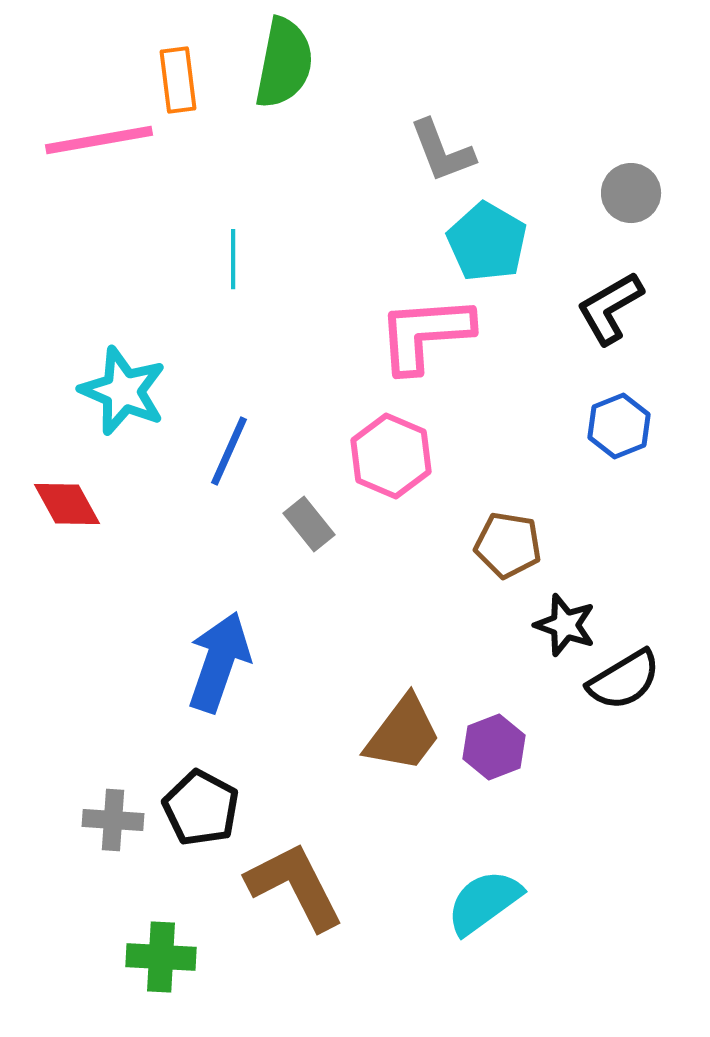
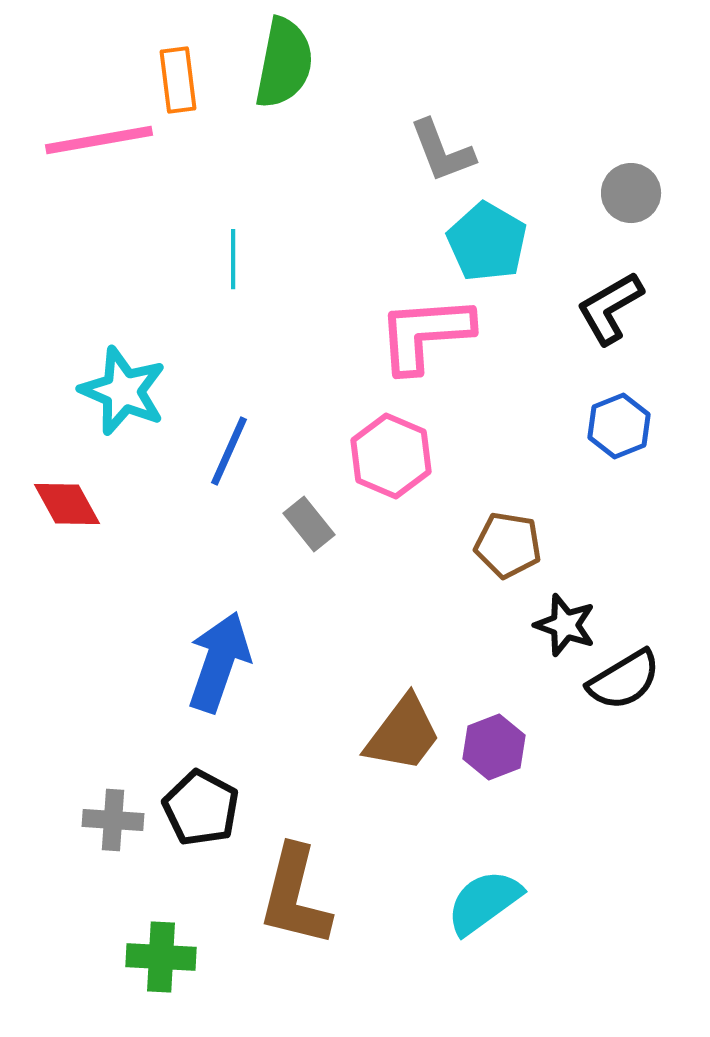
brown L-shape: moved 10 px down; rotated 139 degrees counterclockwise
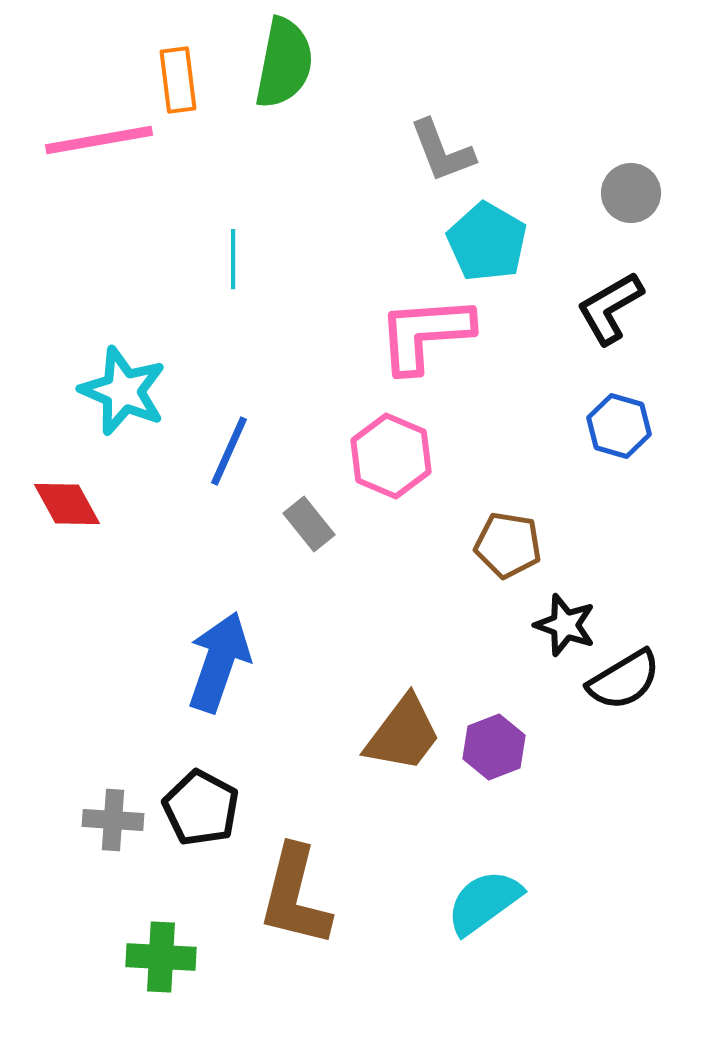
blue hexagon: rotated 22 degrees counterclockwise
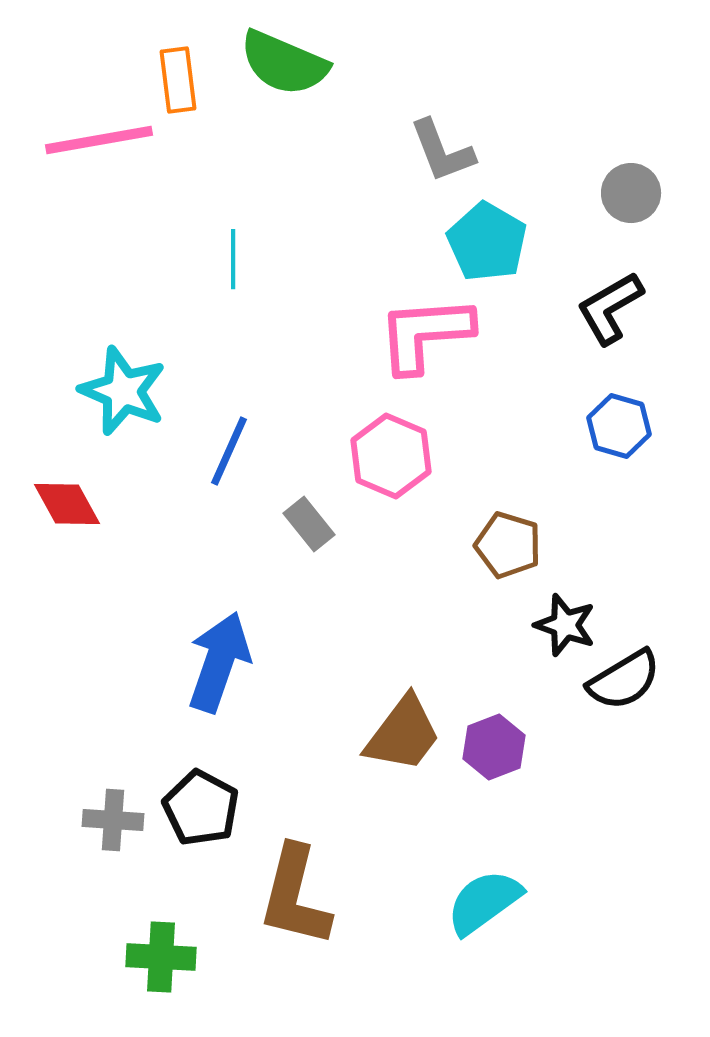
green semicircle: rotated 102 degrees clockwise
brown pentagon: rotated 8 degrees clockwise
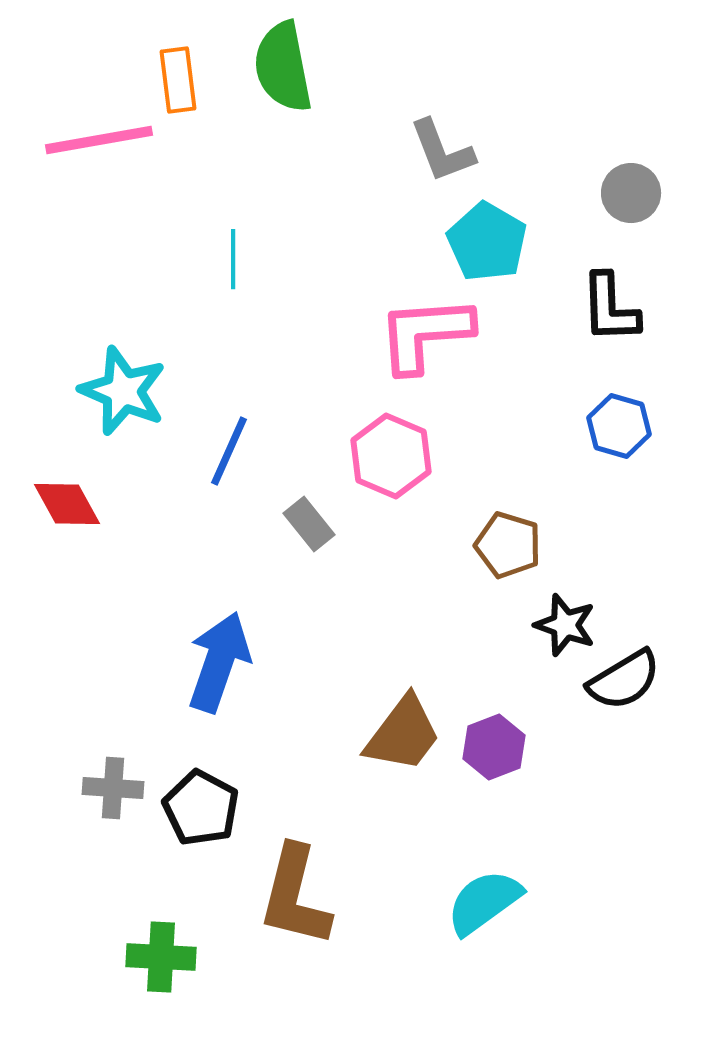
green semicircle: moved 1 px left, 4 px down; rotated 56 degrees clockwise
black L-shape: rotated 62 degrees counterclockwise
gray cross: moved 32 px up
